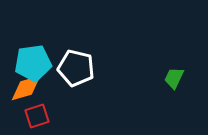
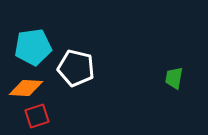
cyan pentagon: moved 16 px up
green trapezoid: rotated 15 degrees counterclockwise
orange diamond: rotated 20 degrees clockwise
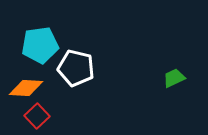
cyan pentagon: moved 7 px right, 2 px up
green trapezoid: rotated 55 degrees clockwise
red square: rotated 25 degrees counterclockwise
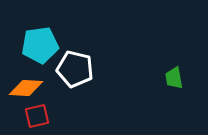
white pentagon: moved 1 px left, 1 px down
green trapezoid: rotated 75 degrees counterclockwise
red square: rotated 30 degrees clockwise
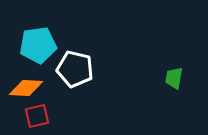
cyan pentagon: moved 2 px left
green trapezoid: rotated 20 degrees clockwise
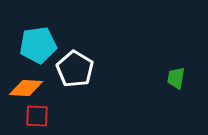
white pentagon: rotated 18 degrees clockwise
green trapezoid: moved 2 px right
red square: rotated 15 degrees clockwise
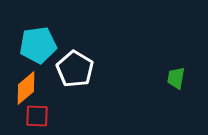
orange diamond: rotated 44 degrees counterclockwise
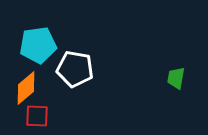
white pentagon: rotated 21 degrees counterclockwise
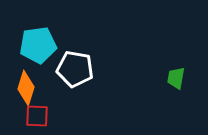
orange diamond: rotated 32 degrees counterclockwise
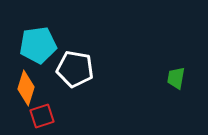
red square: moved 5 px right; rotated 20 degrees counterclockwise
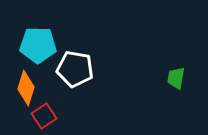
cyan pentagon: rotated 9 degrees clockwise
red square: moved 2 px right; rotated 15 degrees counterclockwise
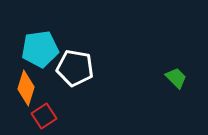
cyan pentagon: moved 2 px right, 4 px down; rotated 9 degrees counterclockwise
white pentagon: moved 1 px up
green trapezoid: rotated 125 degrees clockwise
